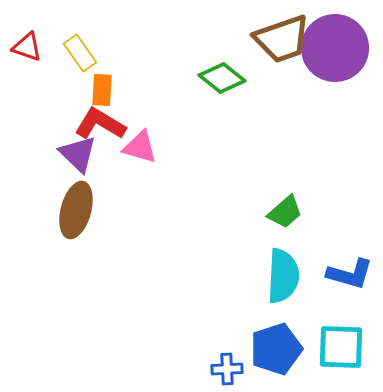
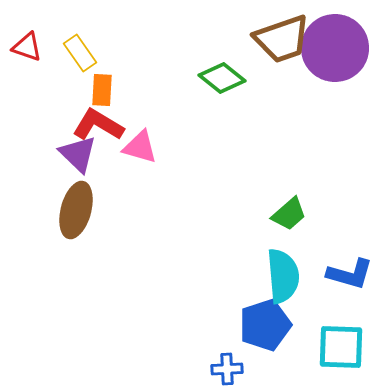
red L-shape: moved 2 px left, 1 px down
green trapezoid: moved 4 px right, 2 px down
cyan semicircle: rotated 8 degrees counterclockwise
blue pentagon: moved 11 px left, 24 px up
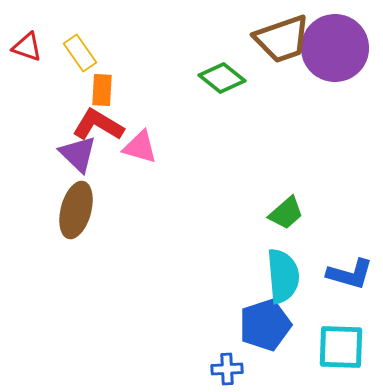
green trapezoid: moved 3 px left, 1 px up
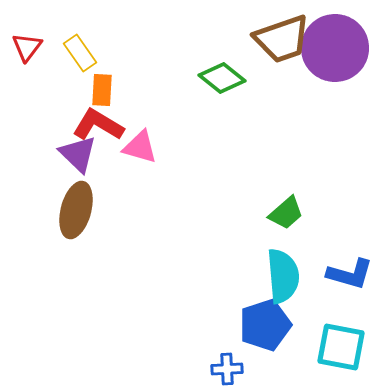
red triangle: rotated 48 degrees clockwise
cyan square: rotated 9 degrees clockwise
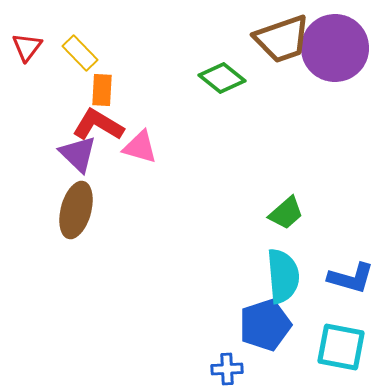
yellow rectangle: rotated 9 degrees counterclockwise
blue L-shape: moved 1 px right, 4 px down
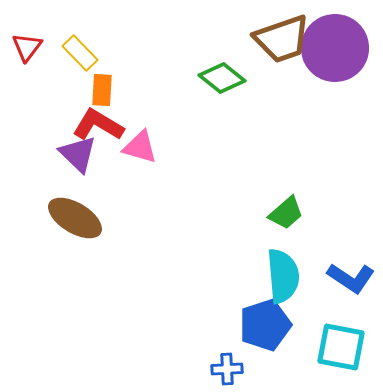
brown ellipse: moved 1 px left, 8 px down; rotated 74 degrees counterclockwise
blue L-shape: rotated 18 degrees clockwise
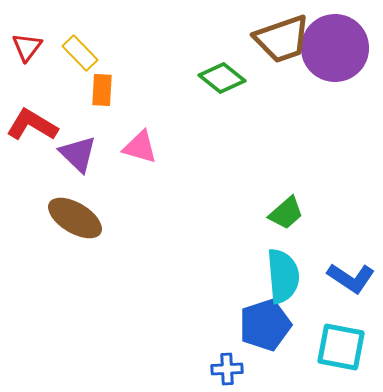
red L-shape: moved 66 px left
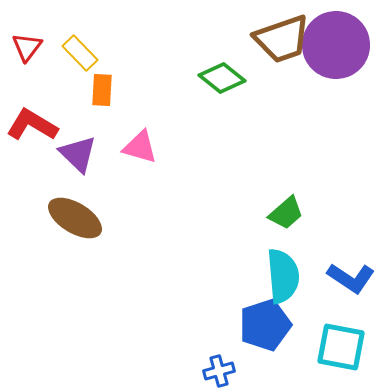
purple circle: moved 1 px right, 3 px up
blue cross: moved 8 px left, 2 px down; rotated 12 degrees counterclockwise
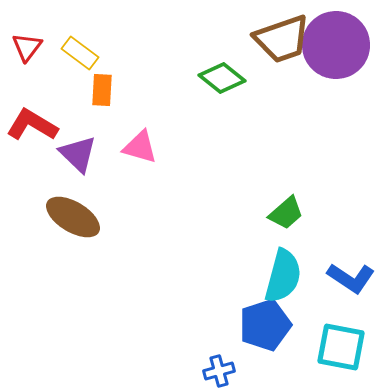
yellow rectangle: rotated 9 degrees counterclockwise
brown ellipse: moved 2 px left, 1 px up
cyan semicircle: rotated 20 degrees clockwise
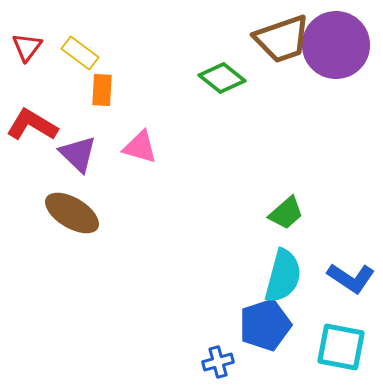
brown ellipse: moved 1 px left, 4 px up
blue cross: moved 1 px left, 9 px up
